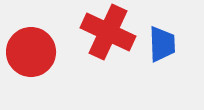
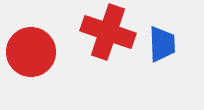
red cross: rotated 6 degrees counterclockwise
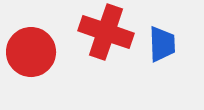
red cross: moved 2 px left
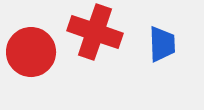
red cross: moved 11 px left
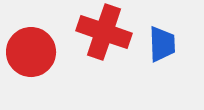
red cross: moved 9 px right
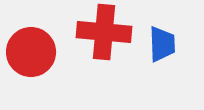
red cross: rotated 14 degrees counterclockwise
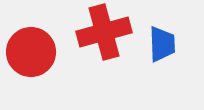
red cross: rotated 20 degrees counterclockwise
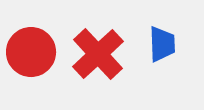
red cross: moved 6 px left, 22 px down; rotated 28 degrees counterclockwise
